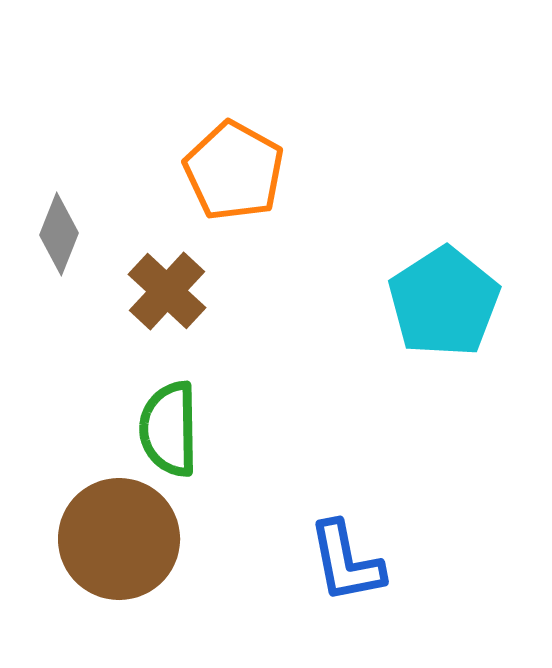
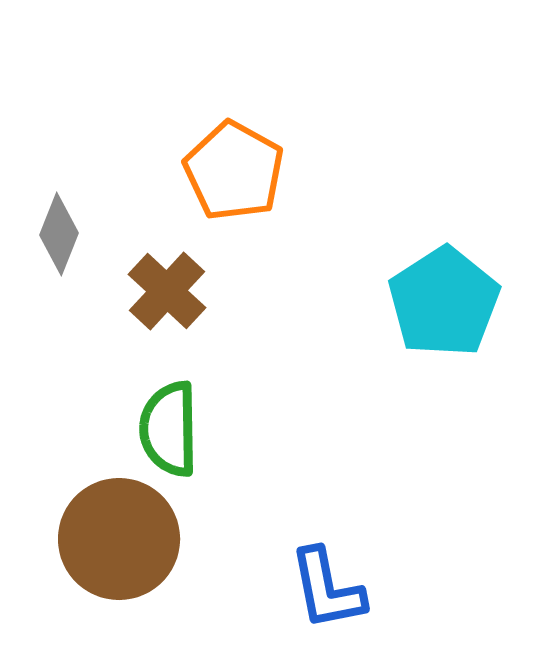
blue L-shape: moved 19 px left, 27 px down
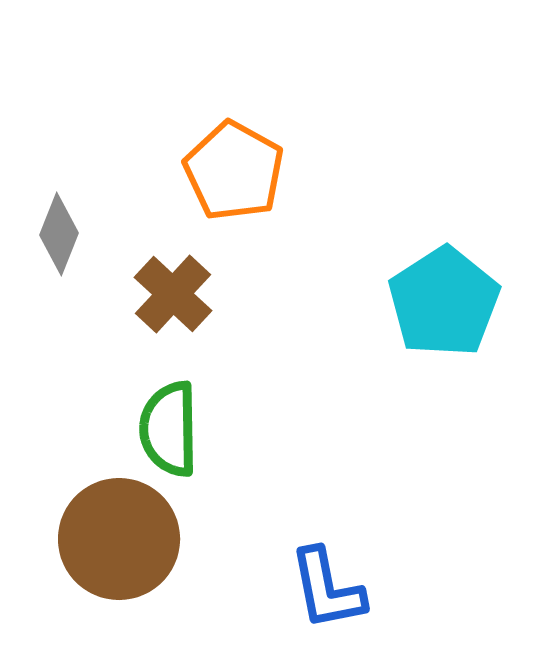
brown cross: moved 6 px right, 3 px down
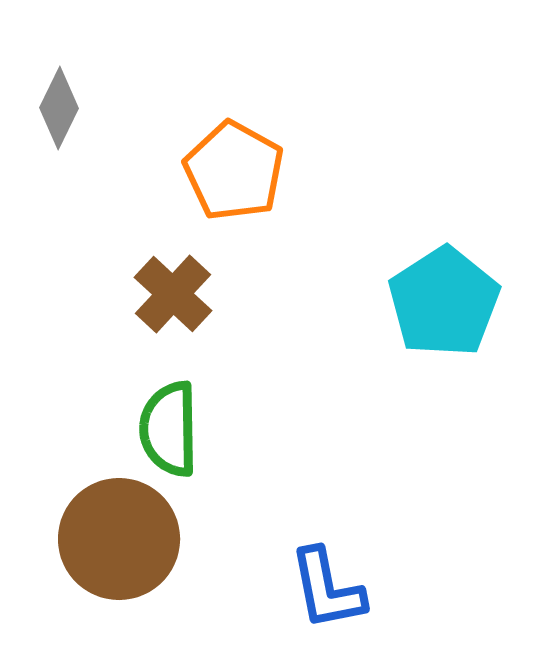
gray diamond: moved 126 px up; rotated 4 degrees clockwise
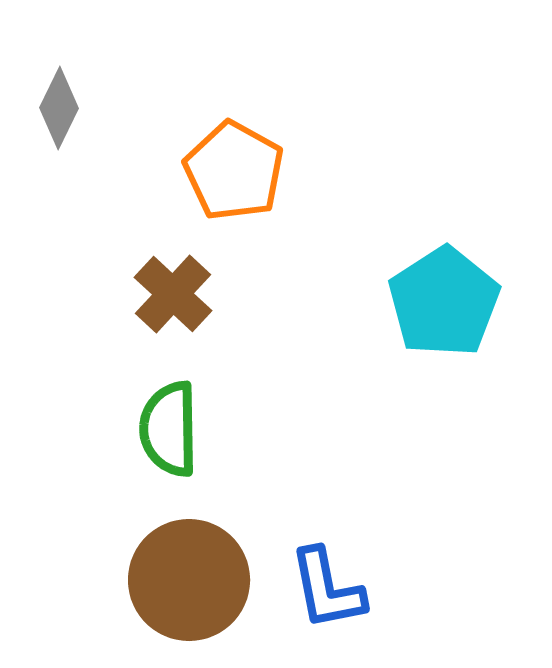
brown circle: moved 70 px right, 41 px down
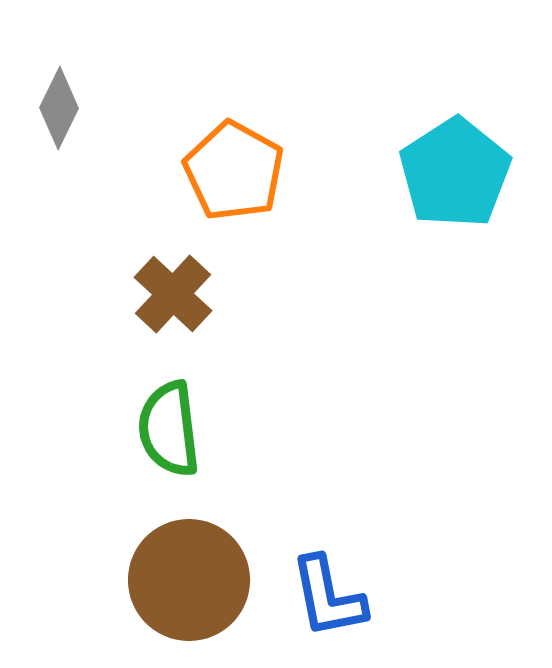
cyan pentagon: moved 11 px right, 129 px up
green semicircle: rotated 6 degrees counterclockwise
blue L-shape: moved 1 px right, 8 px down
